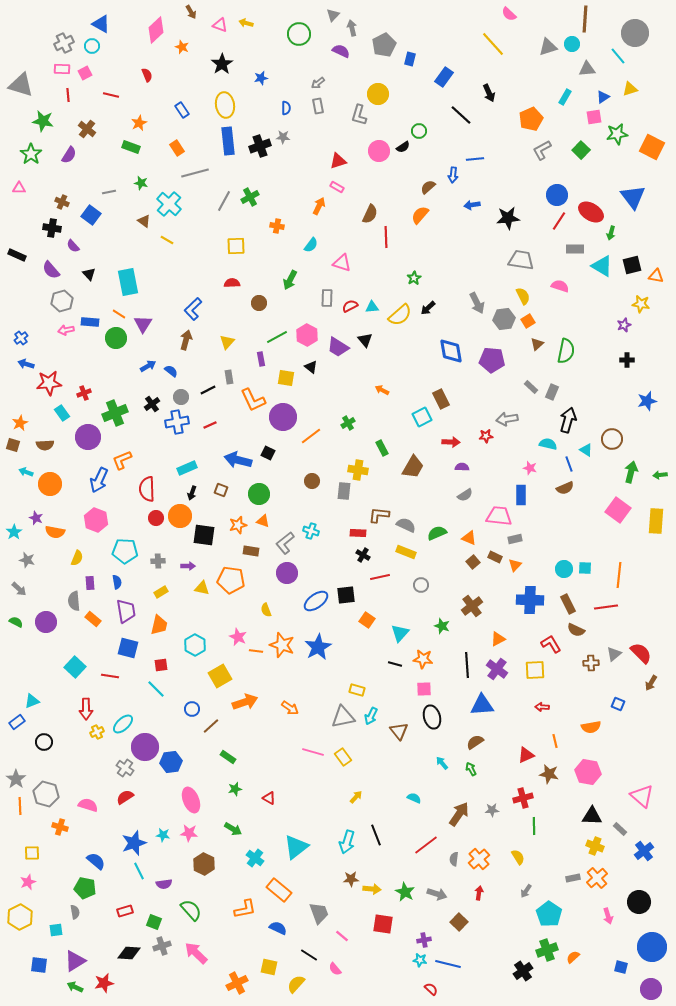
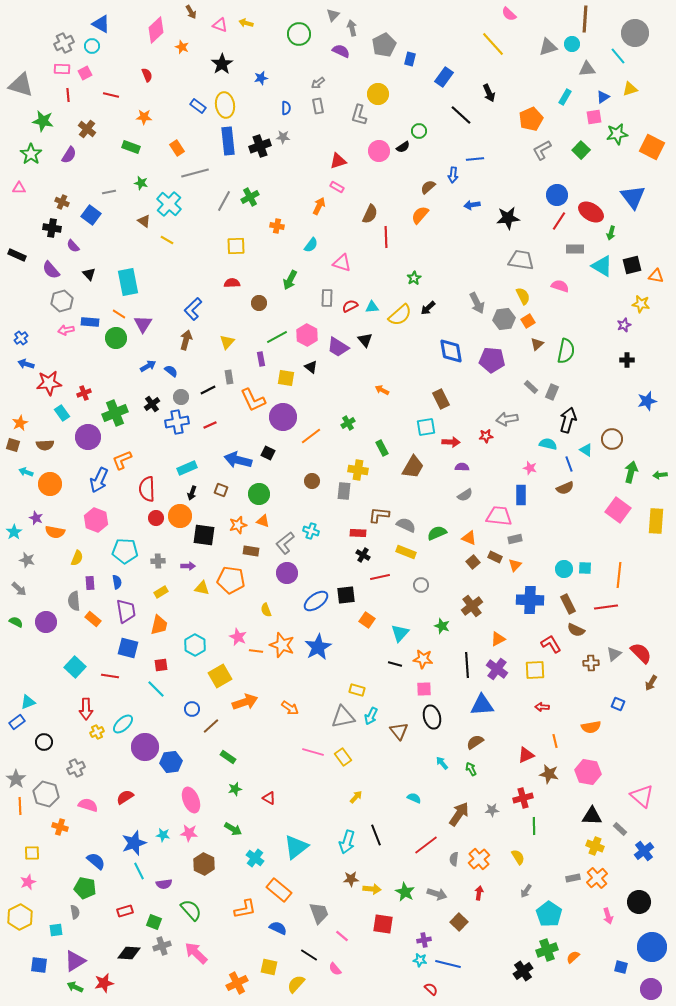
blue rectangle at (182, 110): moved 16 px right, 4 px up; rotated 21 degrees counterclockwise
orange star at (139, 123): moved 5 px right, 6 px up; rotated 28 degrees clockwise
cyan square at (422, 417): moved 4 px right, 10 px down; rotated 18 degrees clockwise
cyan triangle at (32, 701): moved 4 px left, 1 px down
gray cross at (125, 768): moved 49 px left; rotated 30 degrees clockwise
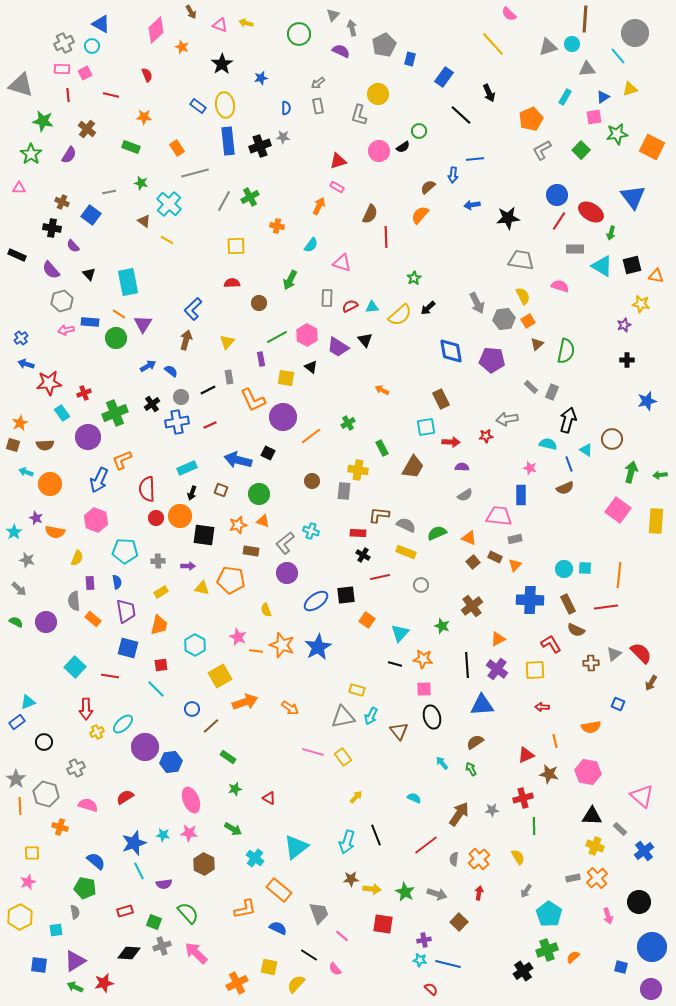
green semicircle at (191, 910): moved 3 px left, 3 px down
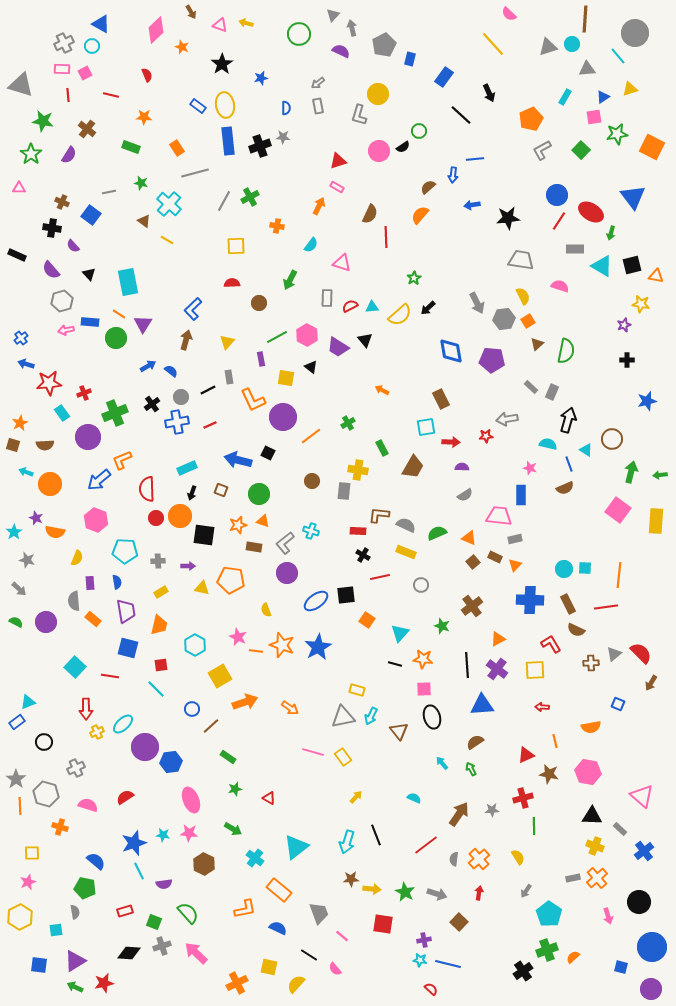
blue arrow at (99, 480): rotated 25 degrees clockwise
red rectangle at (358, 533): moved 2 px up
brown rectangle at (251, 551): moved 3 px right, 4 px up
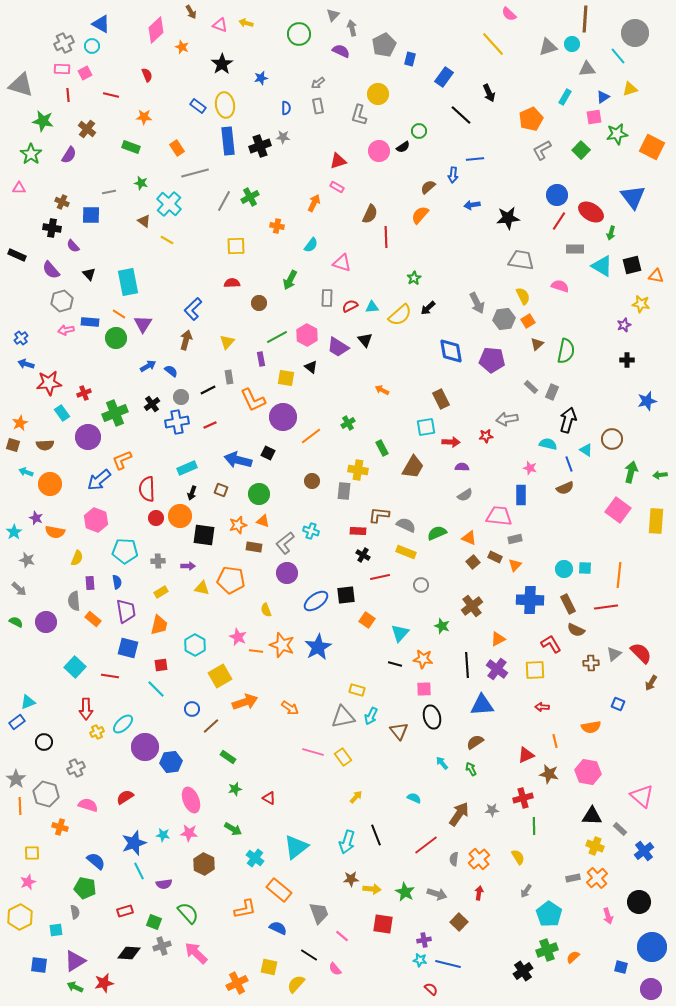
orange arrow at (319, 206): moved 5 px left, 3 px up
blue square at (91, 215): rotated 36 degrees counterclockwise
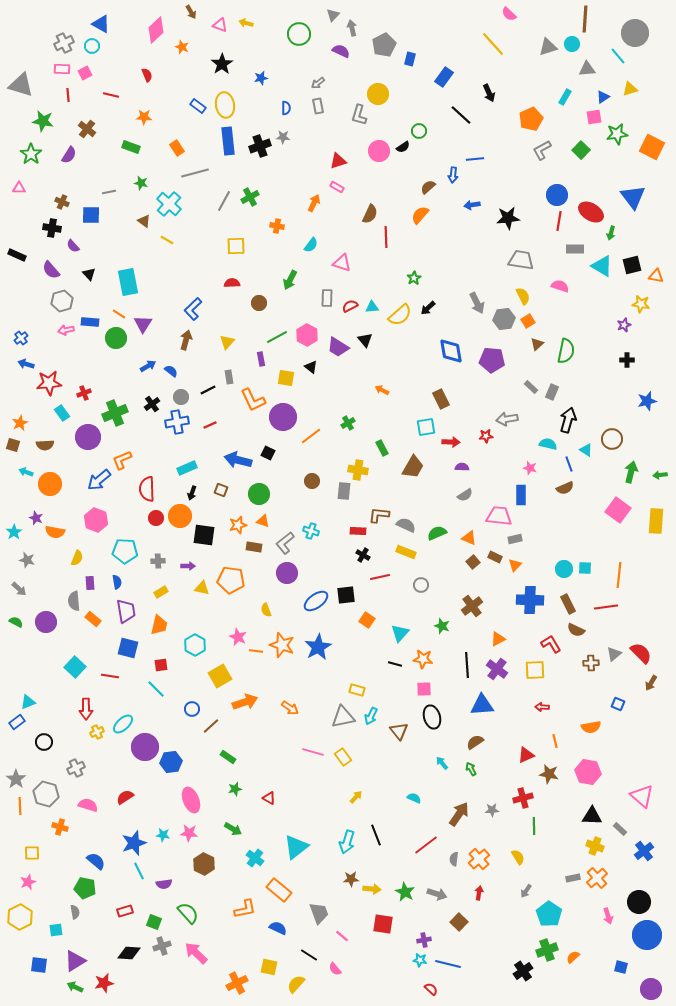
red line at (559, 221): rotated 24 degrees counterclockwise
blue circle at (652, 947): moved 5 px left, 12 px up
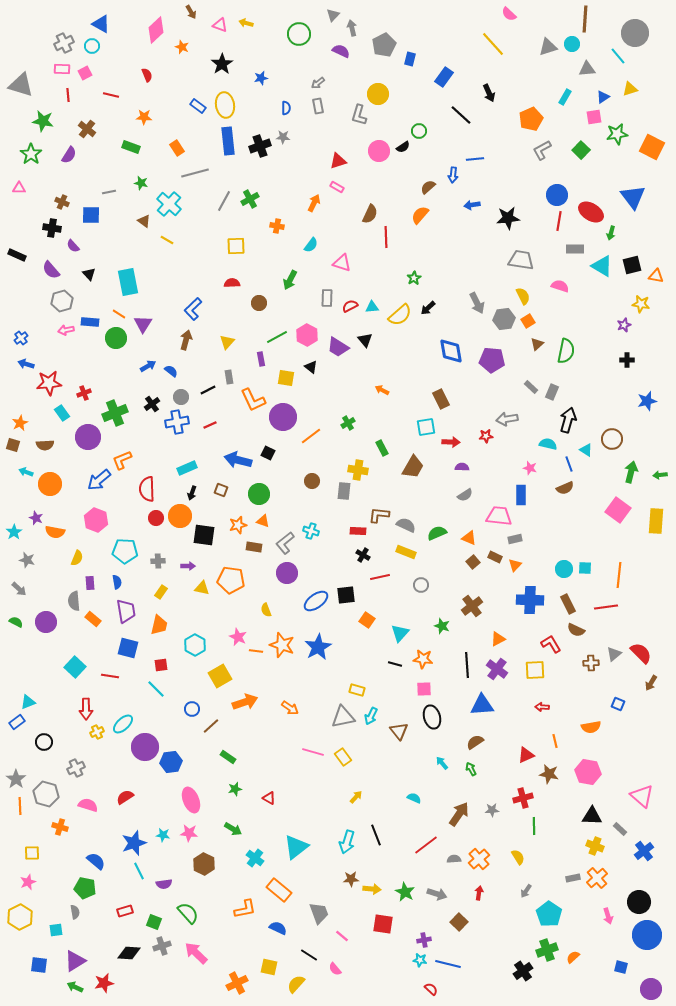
green cross at (250, 197): moved 2 px down
yellow rectangle at (161, 592): rotated 24 degrees counterclockwise
gray semicircle at (454, 859): rotated 80 degrees clockwise
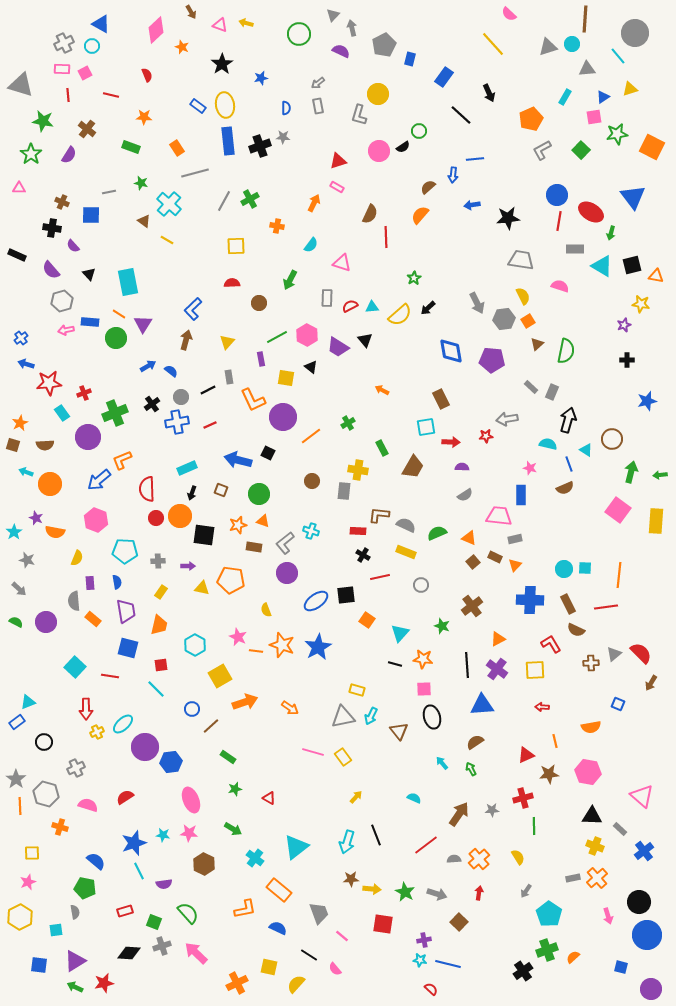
brown star at (549, 774): rotated 18 degrees counterclockwise
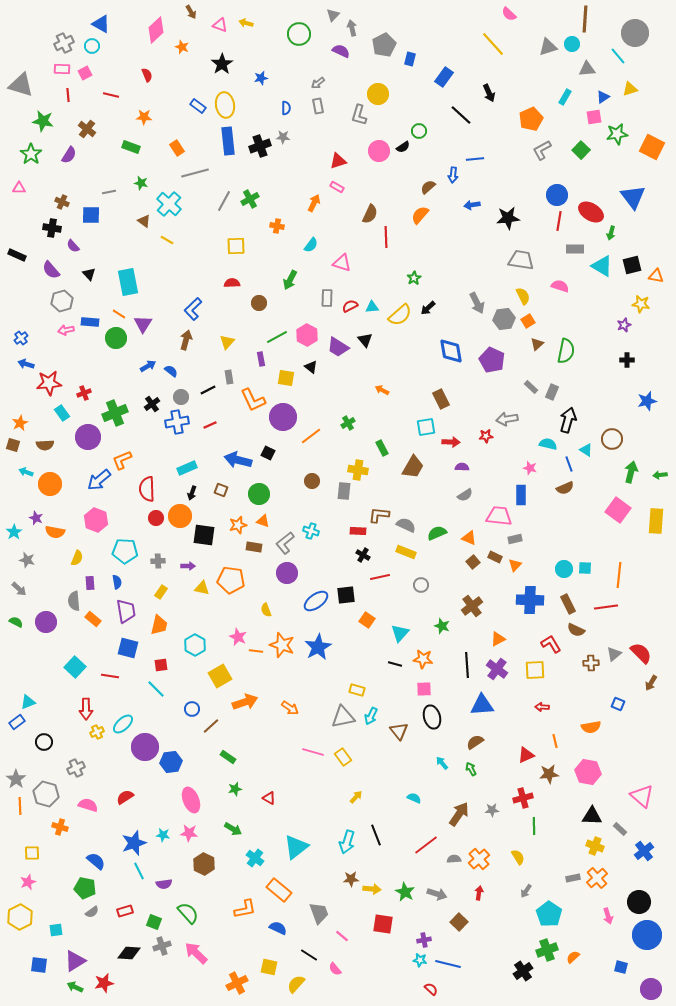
purple pentagon at (492, 360): rotated 20 degrees clockwise
gray semicircle at (75, 912): moved 17 px right; rotated 64 degrees clockwise
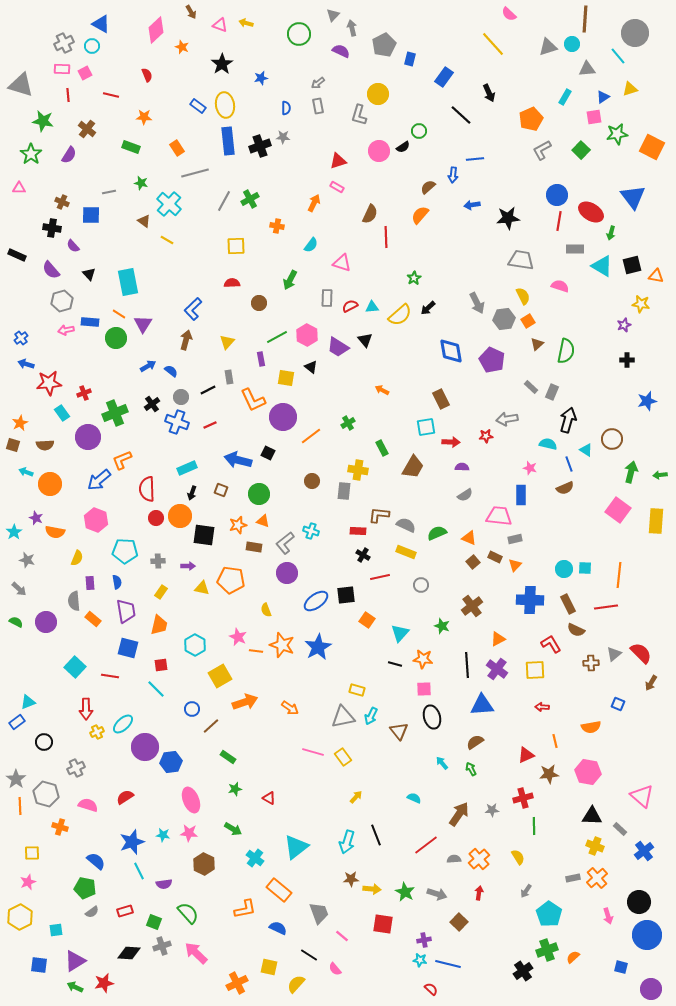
blue cross at (177, 422): rotated 30 degrees clockwise
blue star at (134, 843): moved 2 px left, 1 px up
